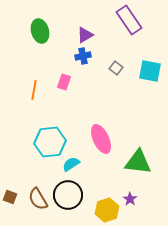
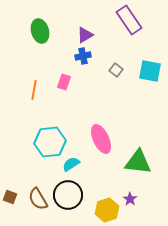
gray square: moved 2 px down
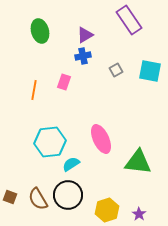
gray square: rotated 24 degrees clockwise
purple star: moved 9 px right, 15 px down
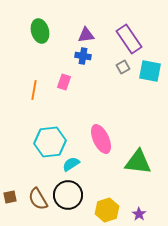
purple rectangle: moved 19 px down
purple triangle: moved 1 px right; rotated 24 degrees clockwise
blue cross: rotated 21 degrees clockwise
gray square: moved 7 px right, 3 px up
brown square: rotated 32 degrees counterclockwise
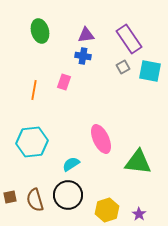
cyan hexagon: moved 18 px left
brown semicircle: moved 3 px left, 1 px down; rotated 15 degrees clockwise
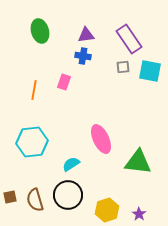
gray square: rotated 24 degrees clockwise
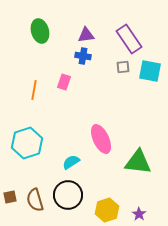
cyan hexagon: moved 5 px left, 1 px down; rotated 12 degrees counterclockwise
cyan semicircle: moved 2 px up
